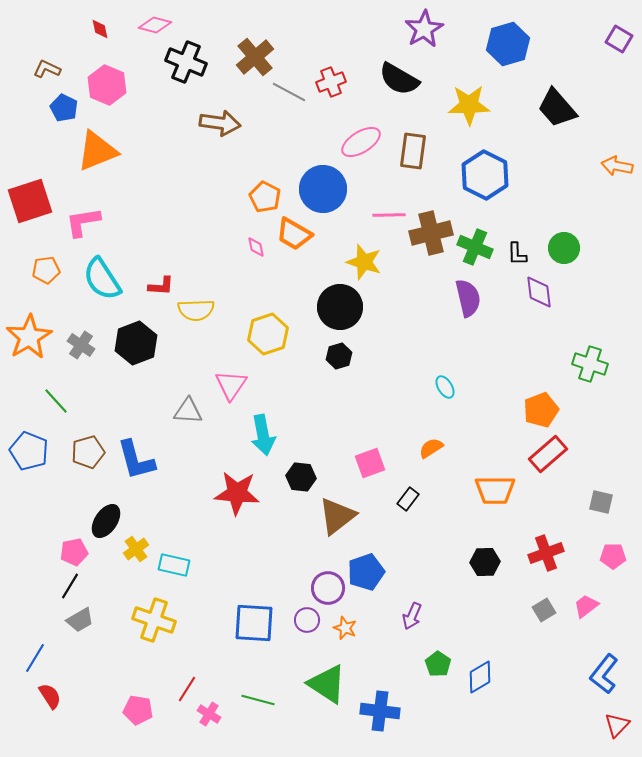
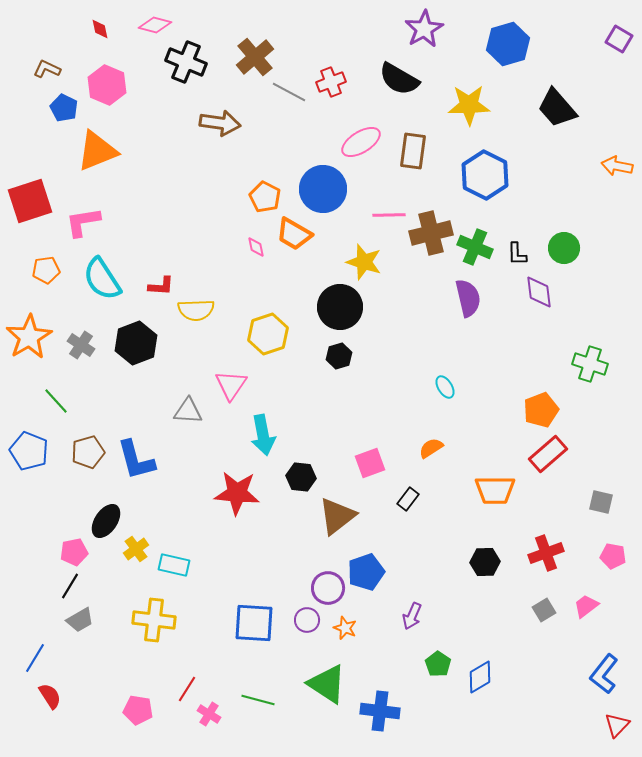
pink pentagon at (613, 556): rotated 10 degrees clockwise
yellow cross at (154, 620): rotated 12 degrees counterclockwise
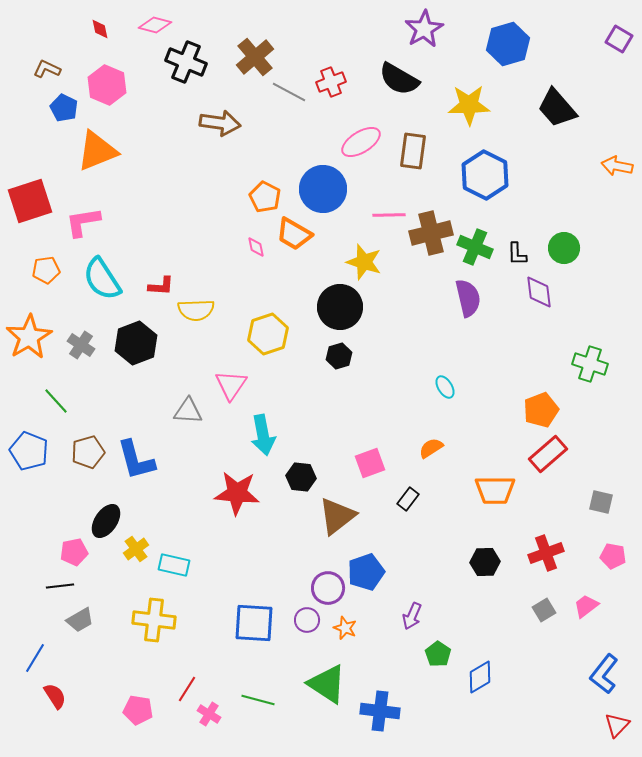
black line at (70, 586): moved 10 px left; rotated 52 degrees clockwise
green pentagon at (438, 664): moved 10 px up
red semicircle at (50, 696): moved 5 px right
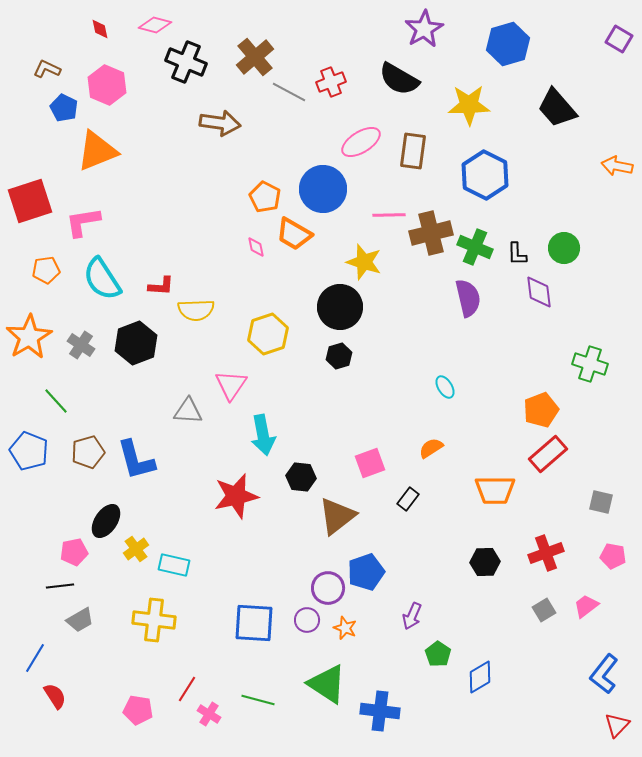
red star at (237, 493): moved 1 px left, 3 px down; rotated 18 degrees counterclockwise
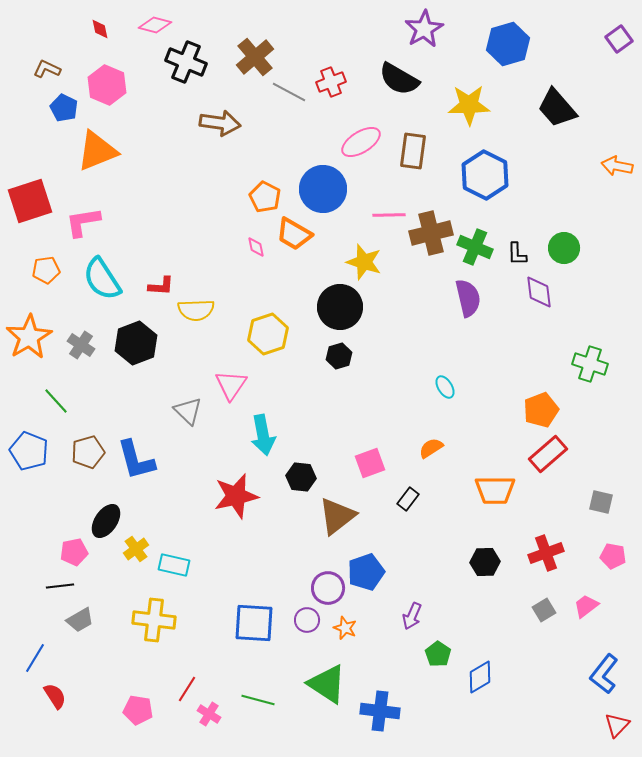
purple square at (619, 39): rotated 24 degrees clockwise
gray triangle at (188, 411): rotated 40 degrees clockwise
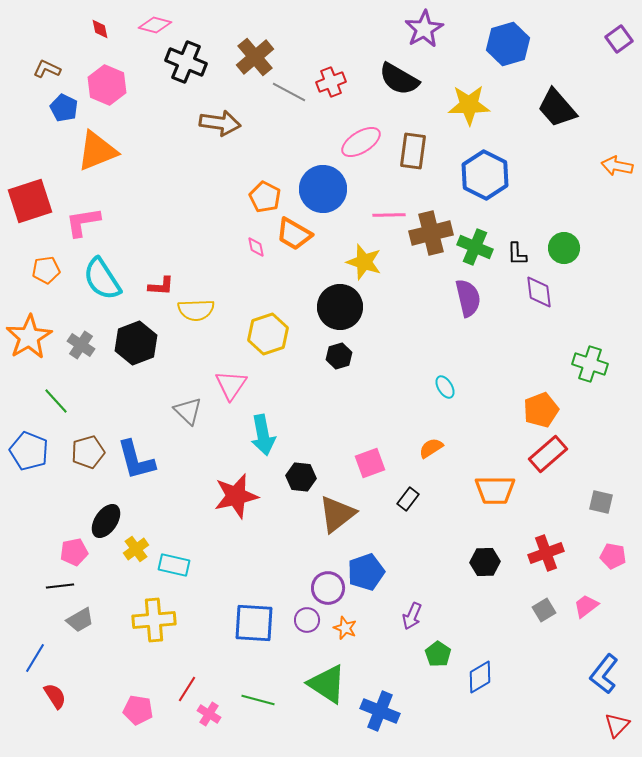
brown triangle at (337, 516): moved 2 px up
yellow cross at (154, 620): rotated 12 degrees counterclockwise
blue cross at (380, 711): rotated 15 degrees clockwise
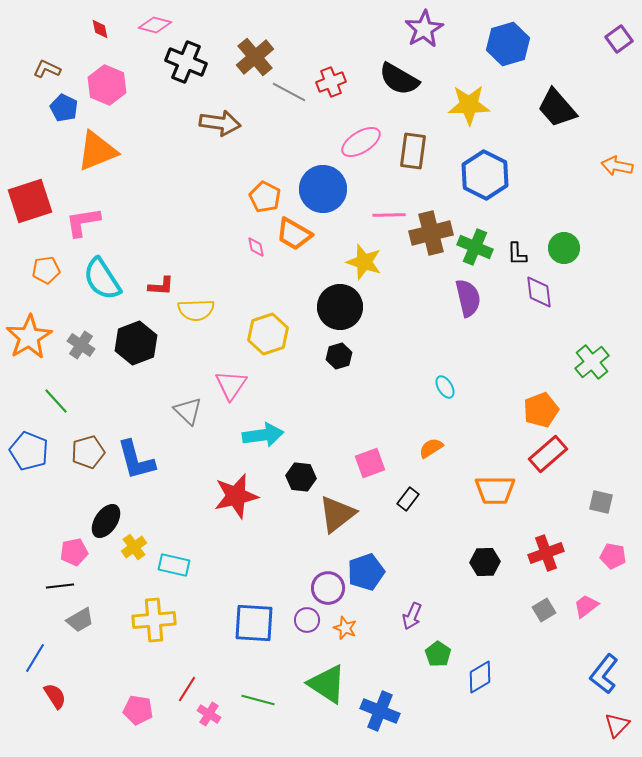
green cross at (590, 364): moved 2 px right, 2 px up; rotated 32 degrees clockwise
cyan arrow at (263, 435): rotated 87 degrees counterclockwise
yellow cross at (136, 549): moved 2 px left, 2 px up
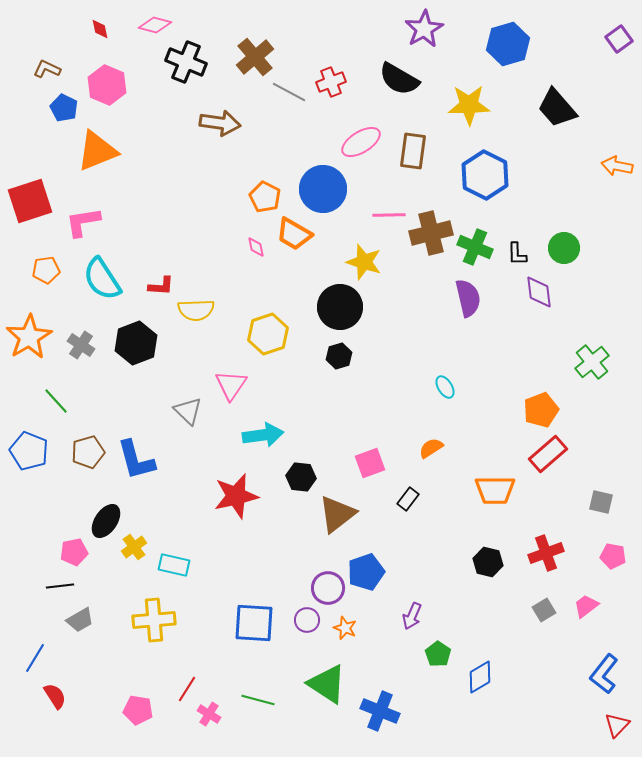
black hexagon at (485, 562): moved 3 px right; rotated 16 degrees clockwise
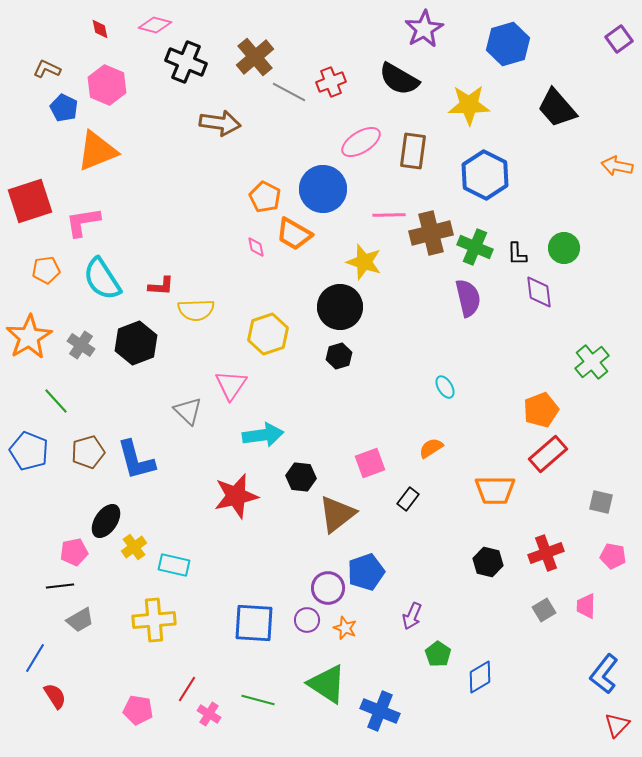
pink trapezoid at (586, 606): rotated 52 degrees counterclockwise
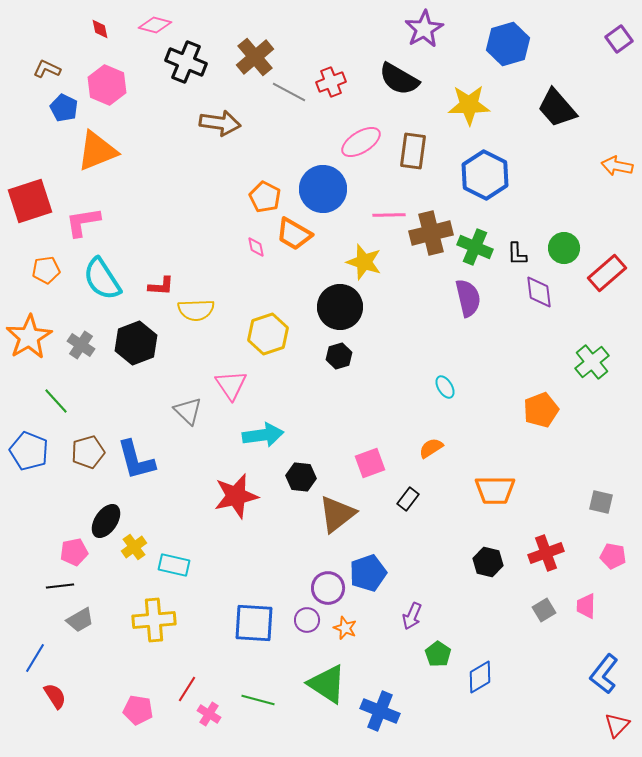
pink triangle at (231, 385): rotated 8 degrees counterclockwise
red rectangle at (548, 454): moved 59 px right, 181 px up
blue pentagon at (366, 572): moved 2 px right, 1 px down
